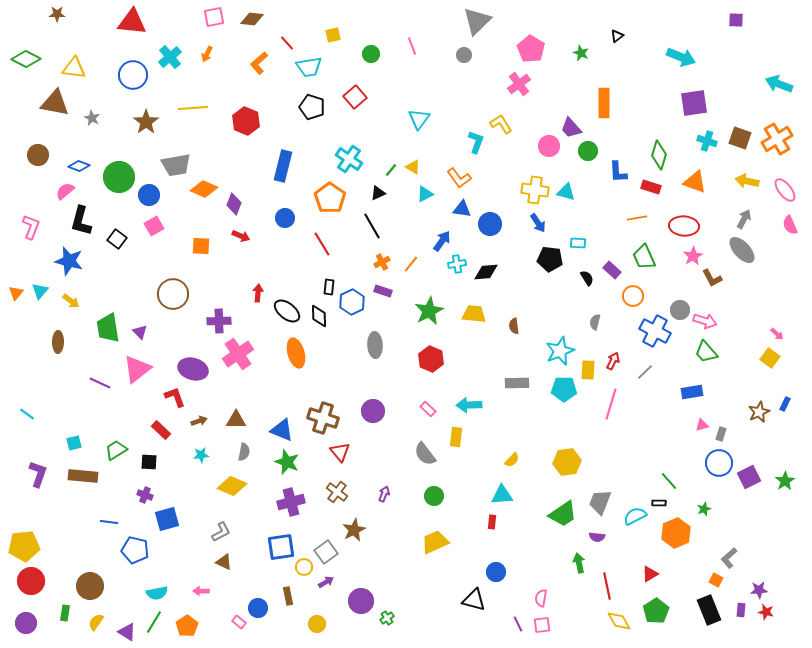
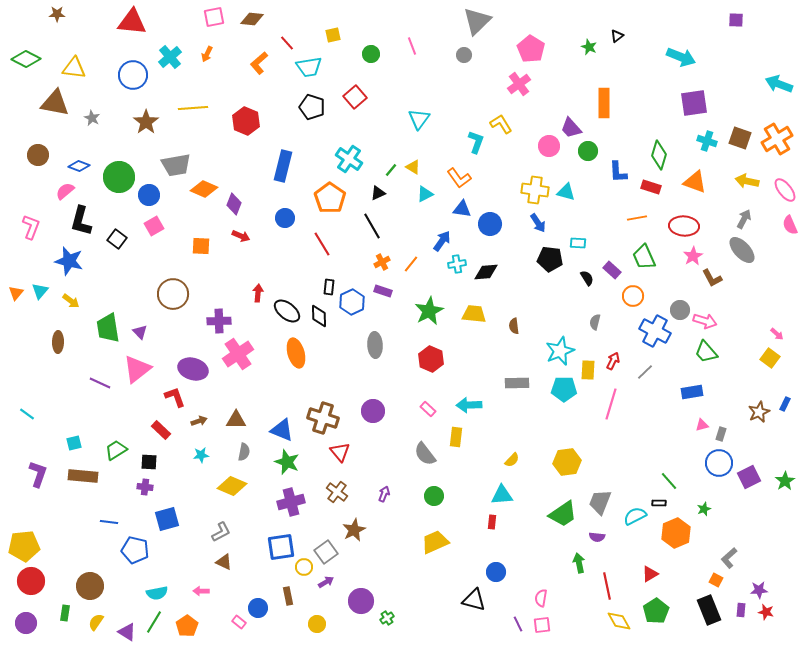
green star at (581, 53): moved 8 px right, 6 px up
purple cross at (145, 495): moved 8 px up; rotated 14 degrees counterclockwise
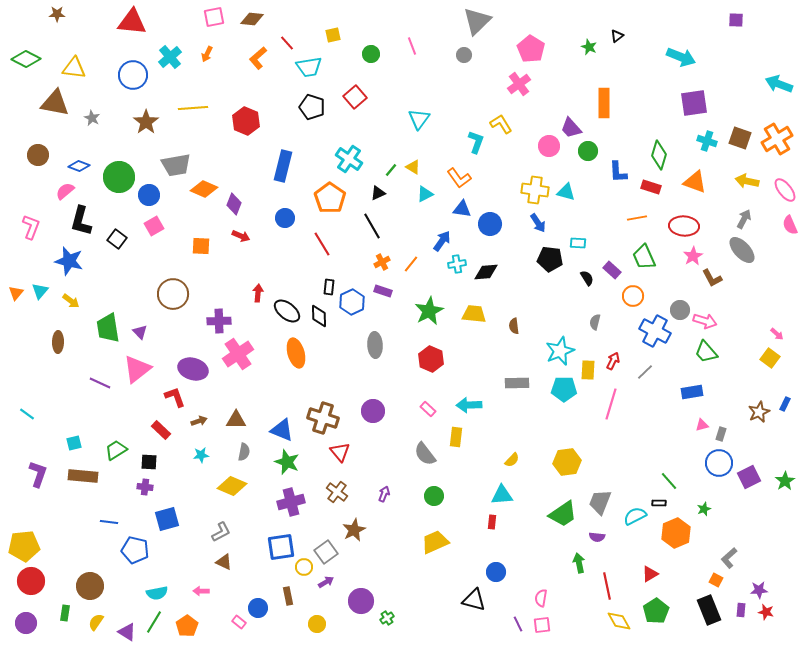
orange L-shape at (259, 63): moved 1 px left, 5 px up
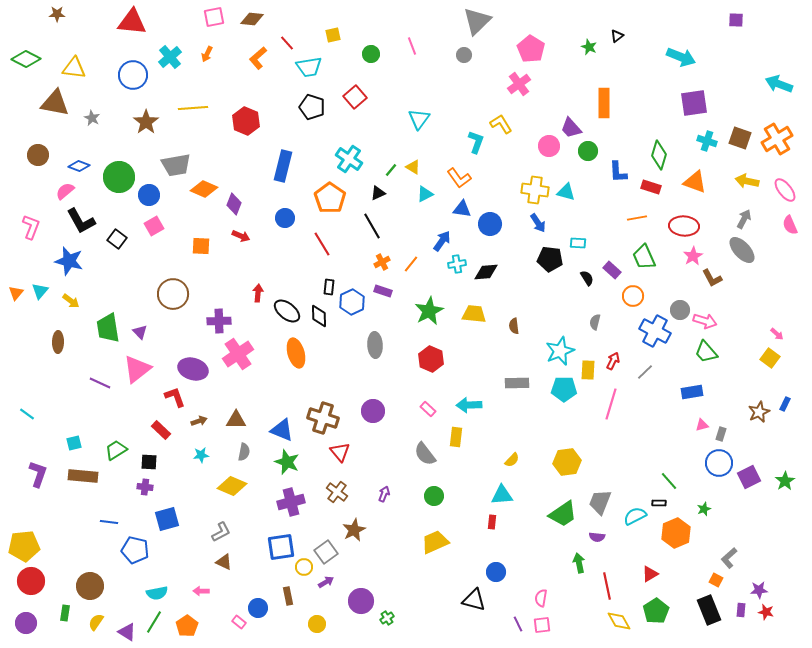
black L-shape at (81, 221): rotated 44 degrees counterclockwise
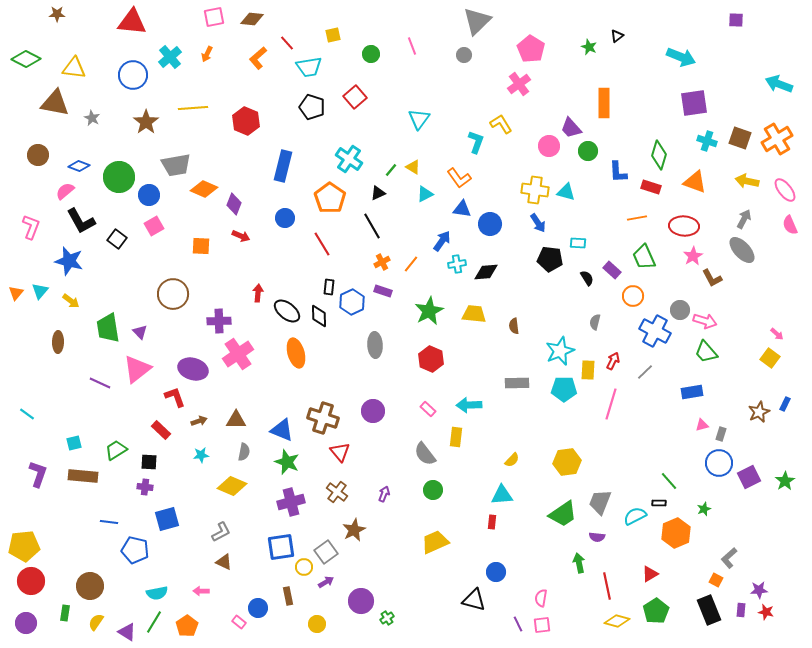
green circle at (434, 496): moved 1 px left, 6 px up
yellow diamond at (619, 621): moved 2 px left; rotated 45 degrees counterclockwise
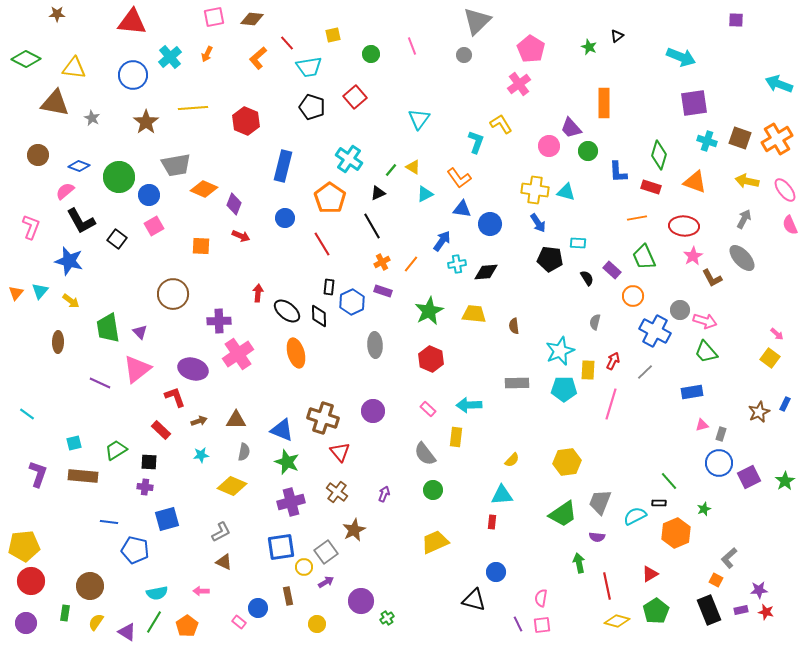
gray ellipse at (742, 250): moved 8 px down
purple rectangle at (741, 610): rotated 72 degrees clockwise
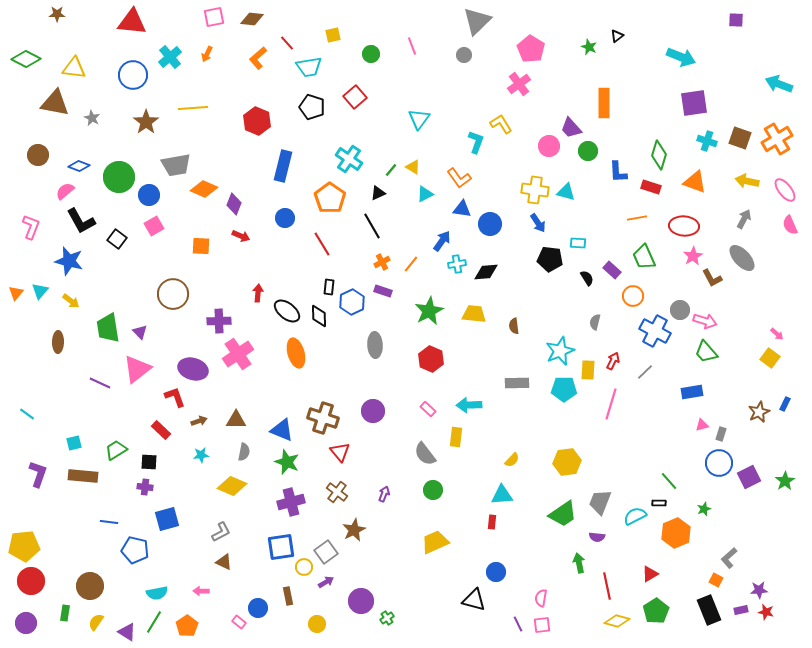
red hexagon at (246, 121): moved 11 px right
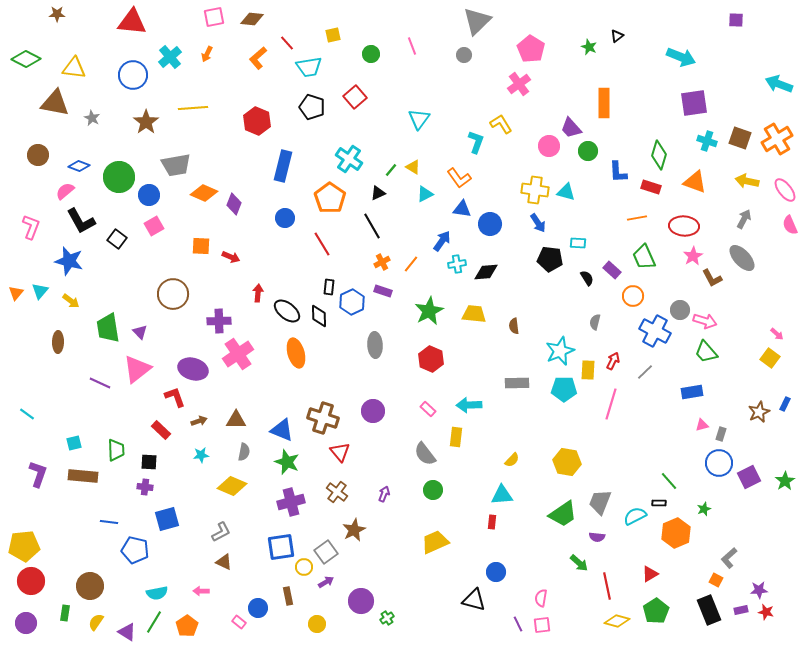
orange diamond at (204, 189): moved 4 px down
red arrow at (241, 236): moved 10 px left, 21 px down
green trapezoid at (116, 450): rotated 120 degrees clockwise
yellow hexagon at (567, 462): rotated 16 degrees clockwise
green arrow at (579, 563): rotated 144 degrees clockwise
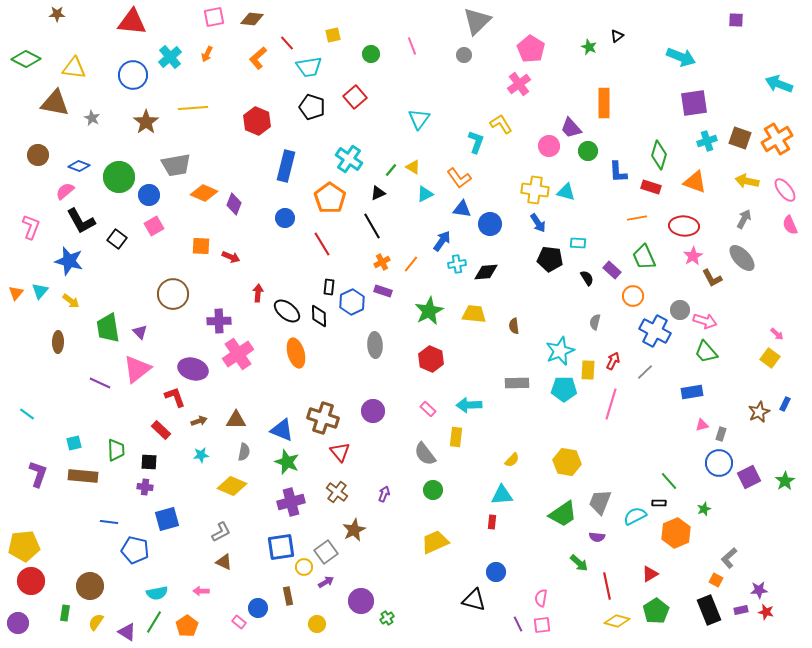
cyan cross at (707, 141): rotated 36 degrees counterclockwise
blue rectangle at (283, 166): moved 3 px right
purple circle at (26, 623): moved 8 px left
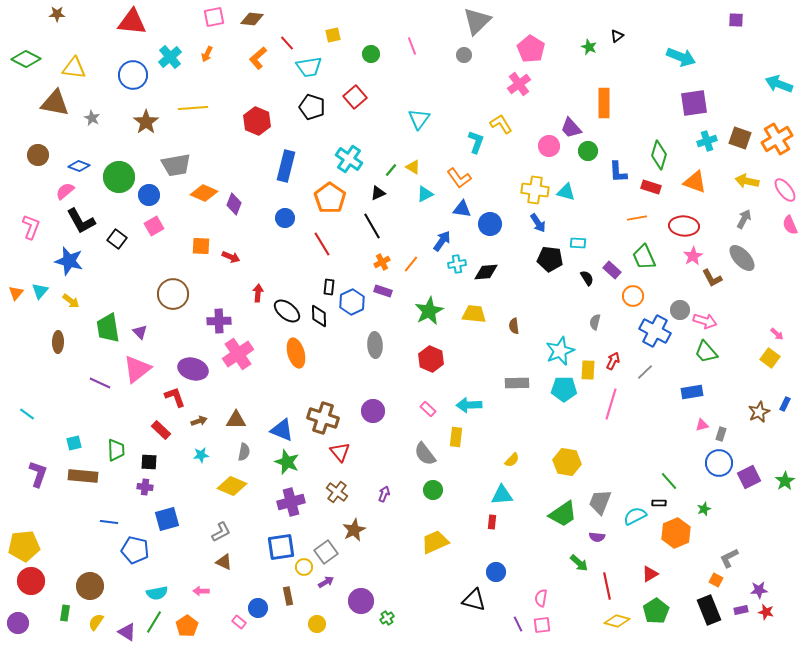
gray L-shape at (729, 558): rotated 15 degrees clockwise
